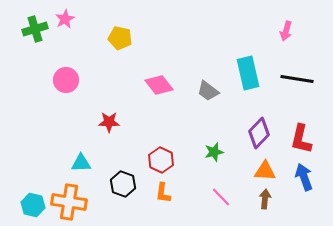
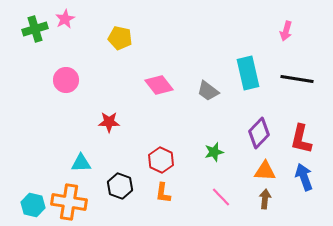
black hexagon: moved 3 px left, 2 px down
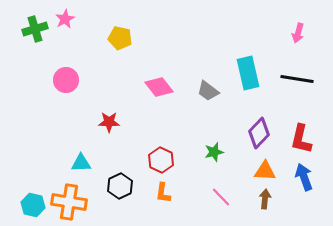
pink arrow: moved 12 px right, 2 px down
pink diamond: moved 2 px down
black hexagon: rotated 15 degrees clockwise
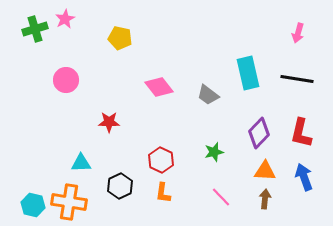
gray trapezoid: moved 4 px down
red L-shape: moved 6 px up
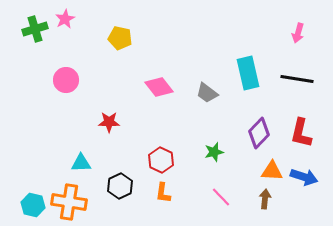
gray trapezoid: moved 1 px left, 2 px up
orange triangle: moved 7 px right
blue arrow: rotated 128 degrees clockwise
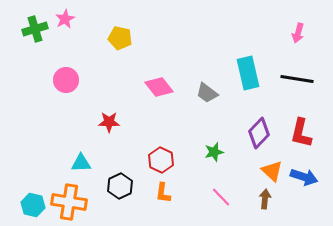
orange triangle: rotated 40 degrees clockwise
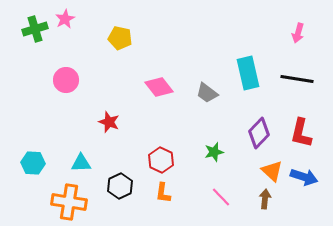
red star: rotated 20 degrees clockwise
cyan hexagon: moved 42 px up; rotated 10 degrees counterclockwise
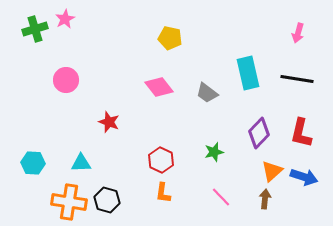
yellow pentagon: moved 50 px right
orange triangle: rotated 35 degrees clockwise
black hexagon: moved 13 px left, 14 px down; rotated 20 degrees counterclockwise
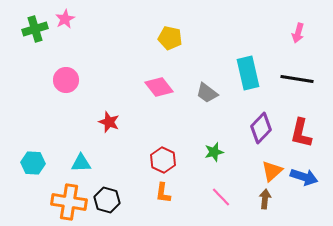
purple diamond: moved 2 px right, 5 px up
red hexagon: moved 2 px right
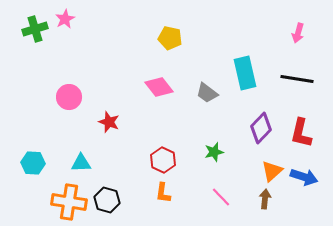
cyan rectangle: moved 3 px left
pink circle: moved 3 px right, 17 px down
